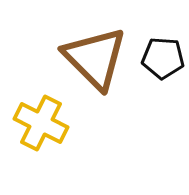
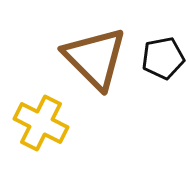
black pentagon: rotated 15 degrees counterclockwise
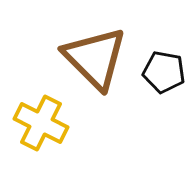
black pentagon: moved 1 px right, 14 px down; rotated 21 degrees clockwise
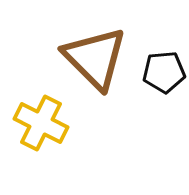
black pentagon: rotated 15 degrees counterclockwise
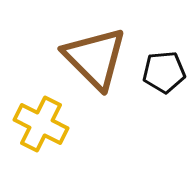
yellow cross: moved 1 px down
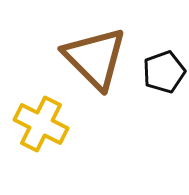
black pentagon: rotated 15 degrees counterclockwise
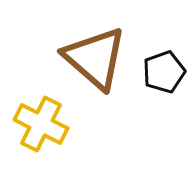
brown triangle: rotated 4 degrees counterclockwise
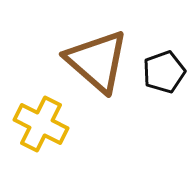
brown triangle: moved 2 px right, 3 px down
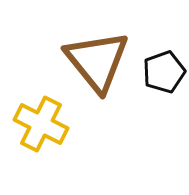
brown triangle: rotated 10 degrees clockwise
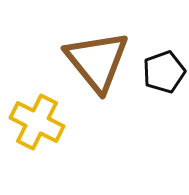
yellow cross: moved 4 px left, 2 px up
